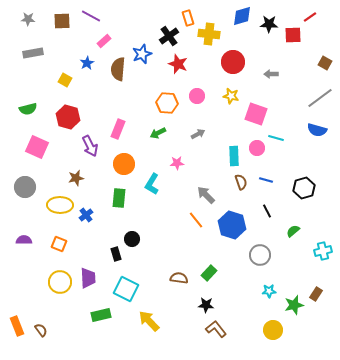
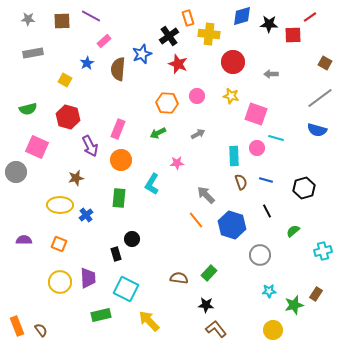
orange circle at (124, 164): moved 3 px left, 4 px up
gray circle at (25, 187): moved 9 px left, 15 px up
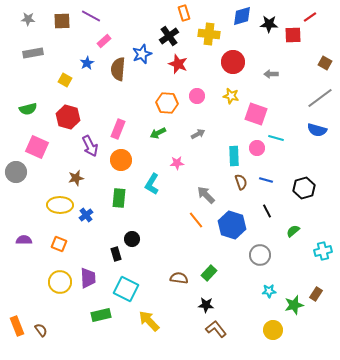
orange rectangle at (188, 18): moved 4 px left, 5 px up
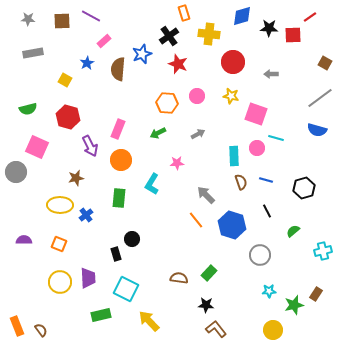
black star at (269, 24): moved 4 px down
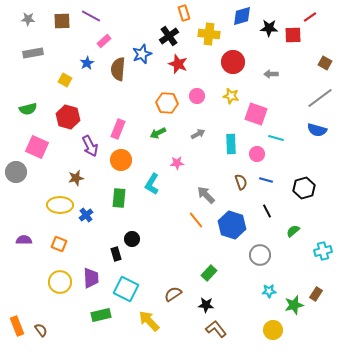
pink circle at (257, 148): moved 6 px down
cyan rectangle at (234, 156): moved 3 px left, 12 px up
purple trapezoid at (88, 278): moved 3 px right
brown semicircle at (179, 278): moved 6 px left, 16 px down; rotated 42 degrees counterclockwise
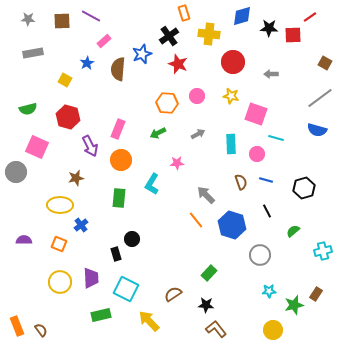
blue cross at (86, 215): moved 5 px left, 10 px down
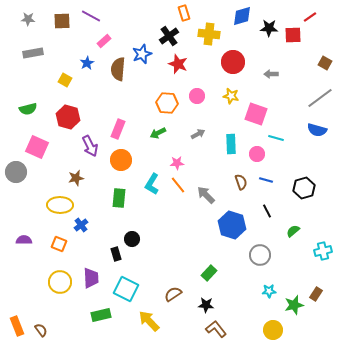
orange line at (196, 220): moved 18 px left, 35 px up
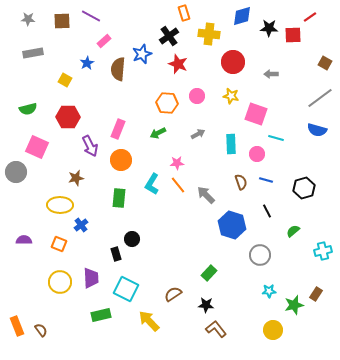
red hexagon at (68, 117): rotated 15 degrees counterclockwise
